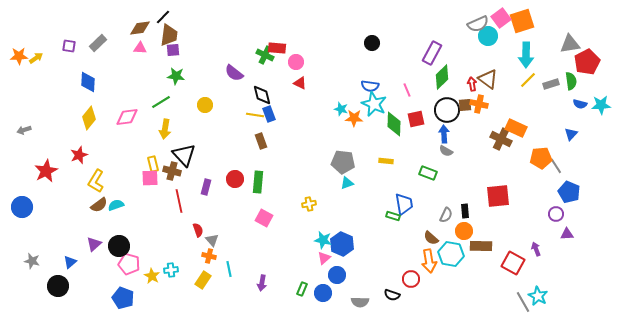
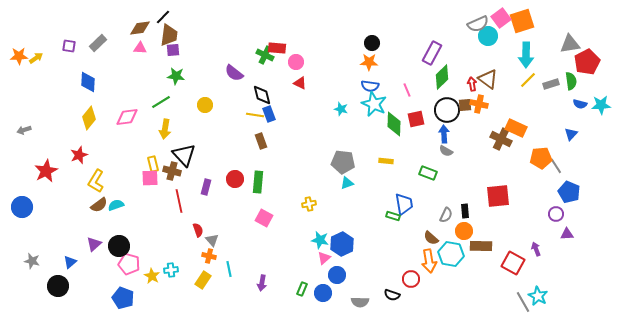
orange star at (354, 118): moved 15 px right, 56 px up
cyan star at (323, 240): moved 3 px left
blue hexagon at (342, 244): rotated 10 degrees clockwise
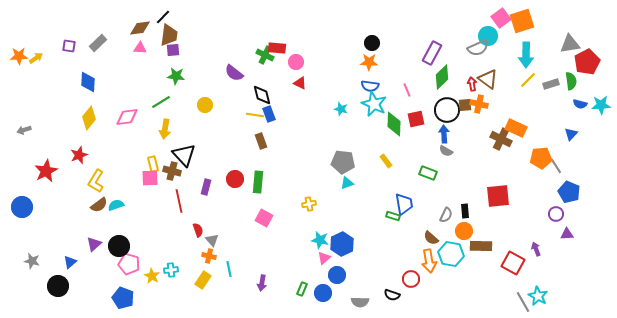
gray semicircle at (478, 24): moved 24 px down
yellow rectangle at (386, 161): rotated 48 degrees clockwise
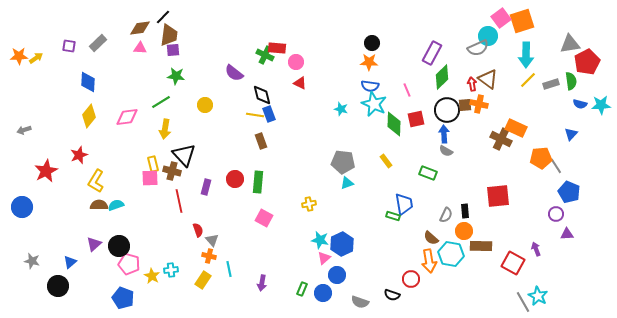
yellow diamond at (89, 118): moved 2 px up
brown semicircle at (99, 205): rotated 144 degrees counterclockwise
gray semicircle at (360, 302): rotated 18 degrees clockwise
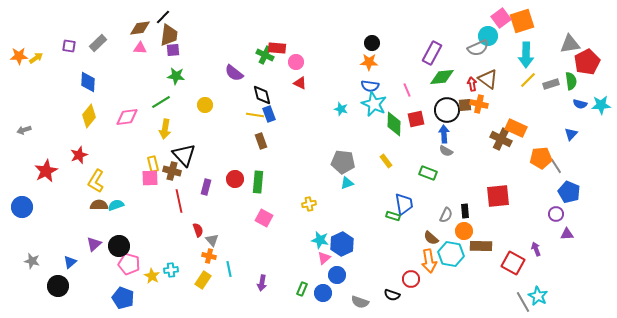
green diamond at (442, 77): rotated 40 degrees clockwise
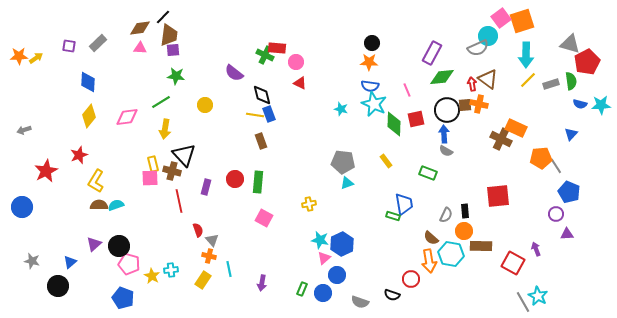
gray triangle at (570, 44): rotated 25 degrees clockwise
